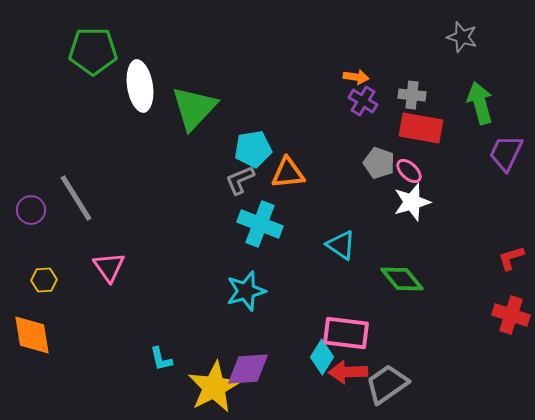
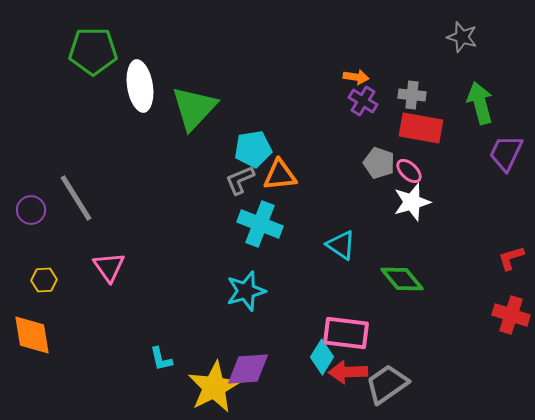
orange triangle: moved 8 px left, 2 px down
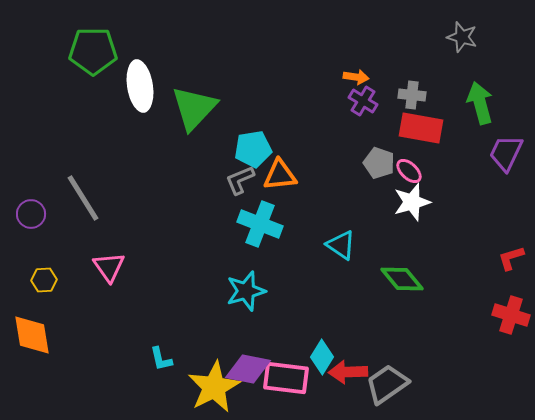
gray line: moved 7 px right
purple circle: moved 4 px down
pink rectangle: moved 60 px left, 45 px down
purple diamond: rotated 15 degrees clockwise
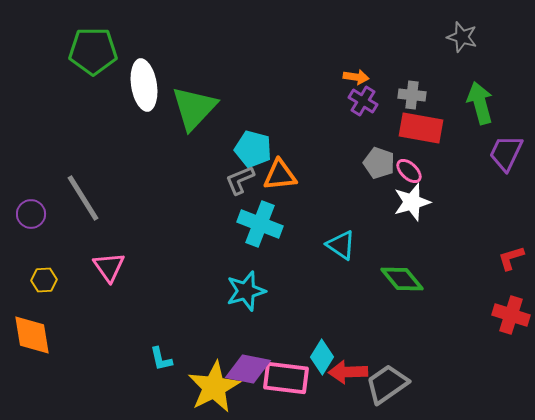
white ellipse: moved 4 px right, 1 px up
cyan pentagon: rotated 24 degrees clockwise
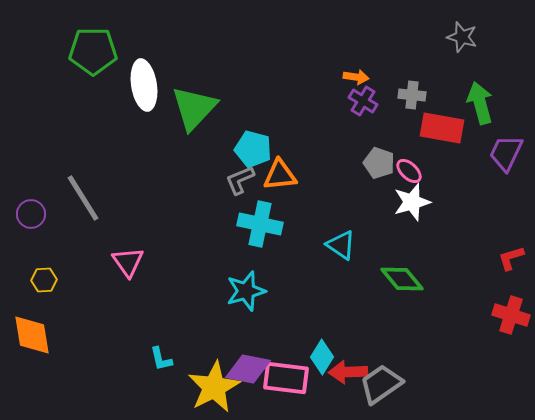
red rectangle: moved 21 px right
cyan cross: rotated 9 degrees counterclockwise
pink triangle: moved 19 px right, 5 px up
gray trapezoid: moved 6 px left
